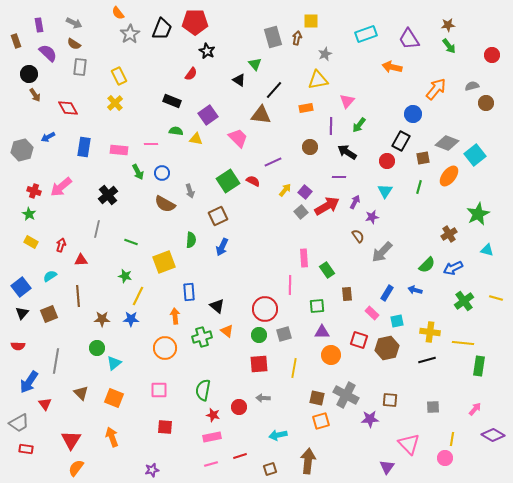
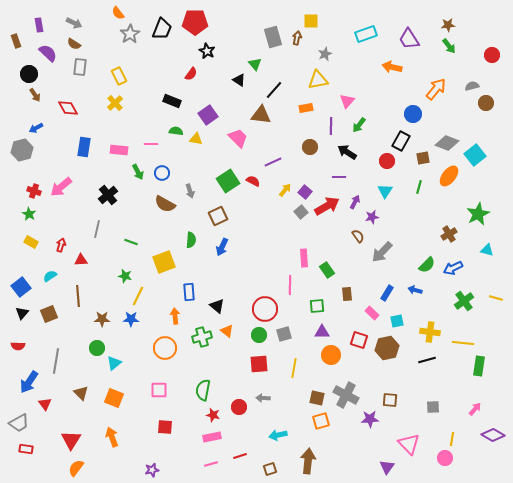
blue arrow at (48, 137): moved 12 px left, 9 px up
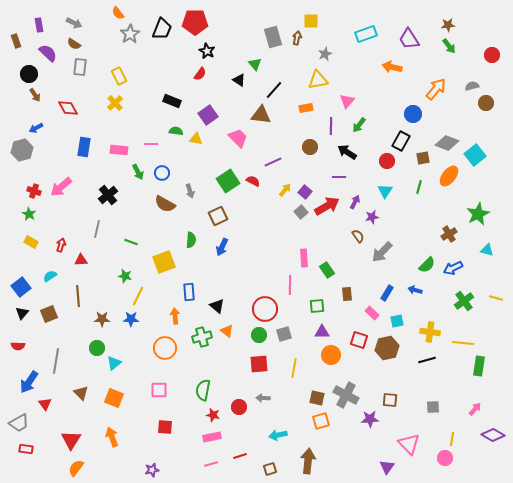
red semicircle at (191, 74): moved 9 px right
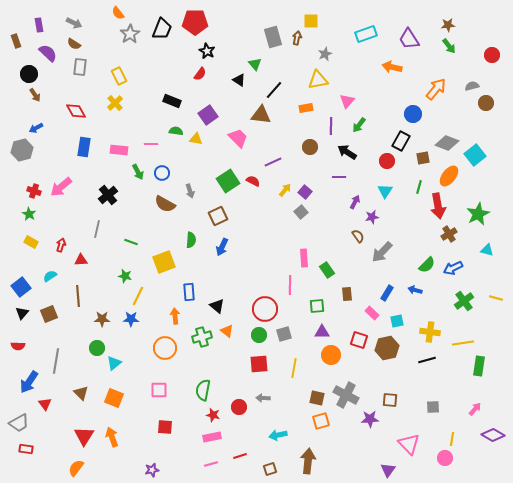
red diamond at (68, 108): moved 8 px right, 3 px down
red arrow at (327, 206): moved 111 px right; rotated 110 degrees clockwise
yellow line at (463, 343): rotated 15 degrees counterclockwise
red triangle at (71, 440): moved 13 px right, 4 px up
purple triangle at (387, 467): moved 1 px right, 3 px down
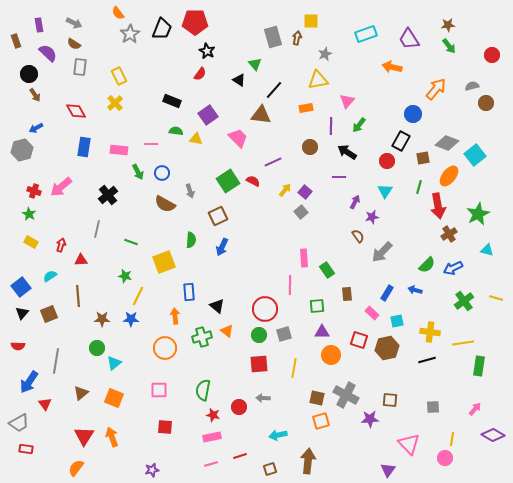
brown triangle at (81, 393): rotated 35 degrees clockwise
